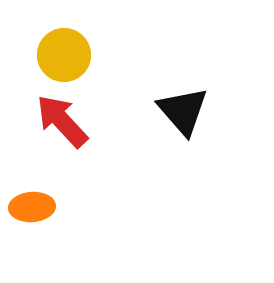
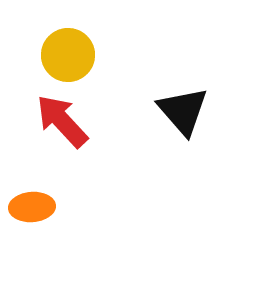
yellow circle: moved 4 px right
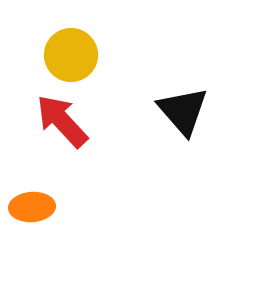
yellow circle: moved 3 px right
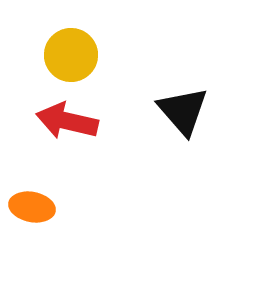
red arrow: moved 5 px right; rotated 34 degrees counterclockwise
orange ellipse: rotated 15 degrees clockwise
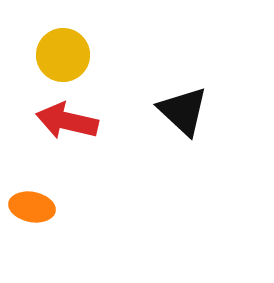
yellow circle: moved 8 px left
black triangle: rotated 6 degrees counterclockwise
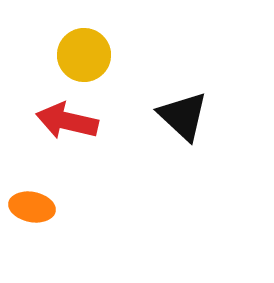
yellow circle: moved 21 px right
black triangle: moved 5 px down
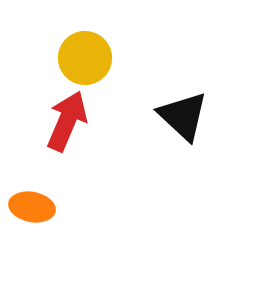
yellow circle: moved 1 px right, 3 px down
red arrow: rotated 100 degrees clockwise
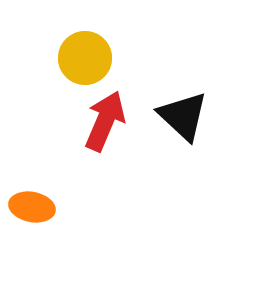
red arrow: moved 38 px right
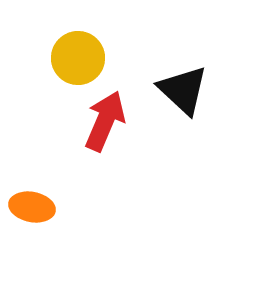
yellow circle: moved 7 px left
black triangle: moved 26 px up
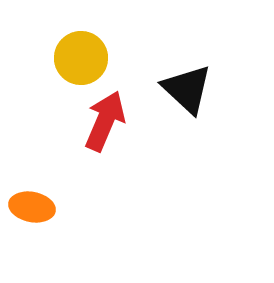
yellow circle: moved 3 px right
black triangle: moved 4 px right, 1 px up
